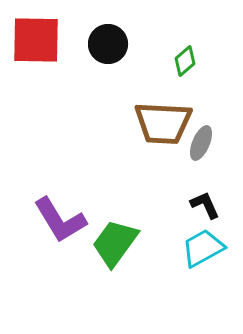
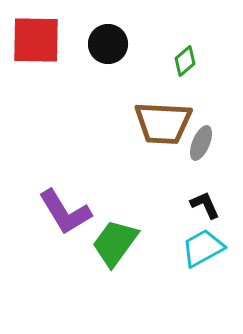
purple L-shape: moved 5 px right, 8 px up
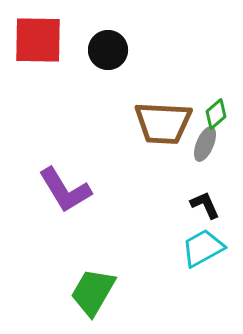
red square: moved 2 px right
black circle: moved 6 px down
green diamond: moved 31 px right, 53 px down
gray ellipse: moved 4 px right, 1 px down
purple L-shape: moved 22 px up
green trapezoid: moved 22 px left, 49 px down; rotated 6 degrees counterclockwise
